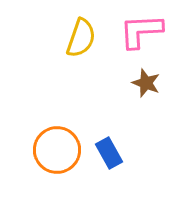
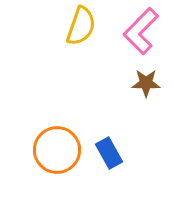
pink L-shape: rotated 42 degrees counterclockwise
yellow semicircle: moved 12 px up
brown star: rotated 20 degrees counterclockwise
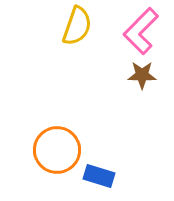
yellow semicircle: moved 4 px left
brown star: moved 4 px left, 8 px up
blue rectangle: moved 10 px left, 23 px down; rotated 44 degrees counterclockwise
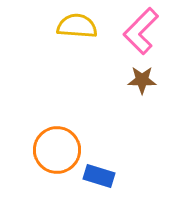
yellow semicircle: rotated 105 degrees counterclockwise
brown star: moved 5 px down
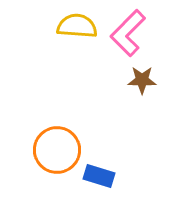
pink L-shape: moved 13 px left, 2 px down
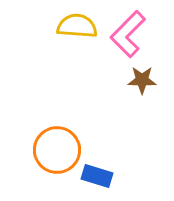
pink L-shape: moved 1 px down
blue rectangle: moved 2 px left
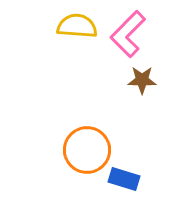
orange circle: moved 30 px right
blue rectangle: moved 27 px right, 3 px down
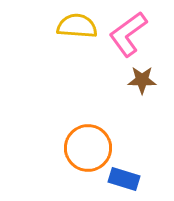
pink L-shape: rotated 9 degrees clockwise
orange circle: moved 1 px right, 2 px up
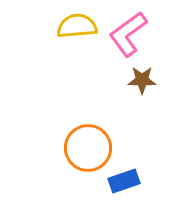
yellow semicircle: rotated 9 degrees counterclockwise
blue rectangle: moved 2 px down; rotated 36 degrees counterclockwise
